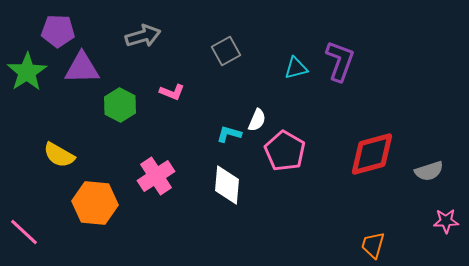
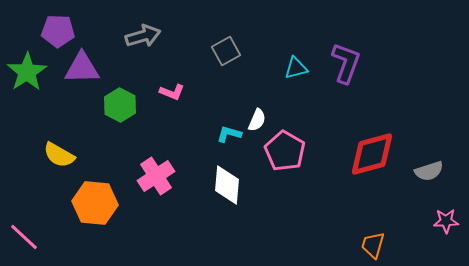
purple L-shape: moved 6 px right, 2 px down
pink line: moved 5 px down
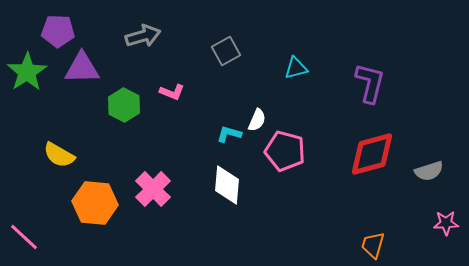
purple L-shape: moved 24 px right, 20 px down; rotated 6 degrees counterclockwise
green hexagon: moved 4 px right
pink pentagon: rotated 15 degrees counterclockwise
pink cross: moved 3 px left, 13 px down; rotated 12 degrees counterclockwise
pink star: moved 2 px down
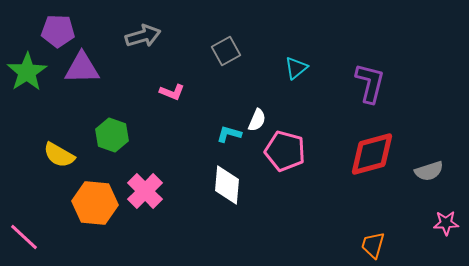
cyan triangle: rotated 25 degrees counterclockwise
green hexagon: moved 12 px left, 30 px down; rotated 8 degrees counterclockwise
pink cross: moved 8 px left, 2 px down
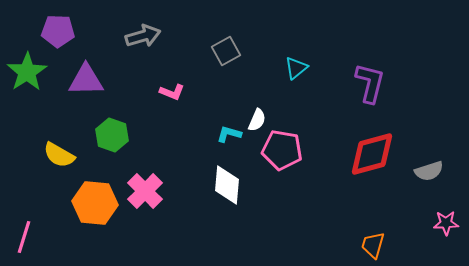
purple triangle: moved 4 px right, 12 px down
pink pentagon: moved 3 px left, 1 px up; rotated 6 degrees counterclockwise
pink line: rotated 64 degrees clockwise
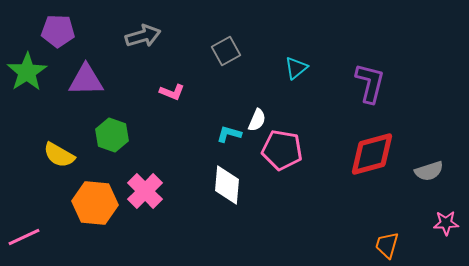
pink line: rotated 48 degrees clockwise
orange trapezoid: moved 14 px right
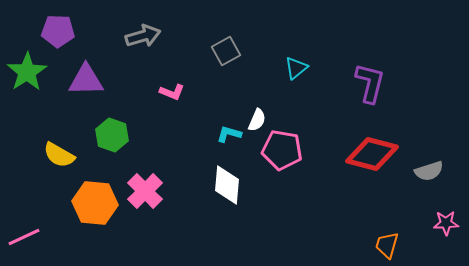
red diamond: rotated 30 degrees clockwise
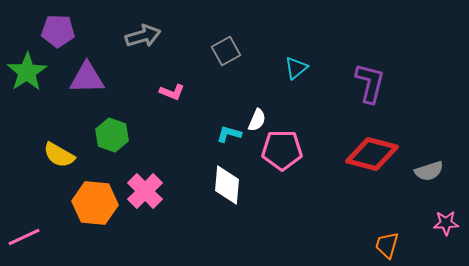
purple triangle: moved 1 px right, 2 px up
pink pentagon: rotated 9 degrees counterclockwise
